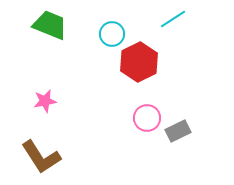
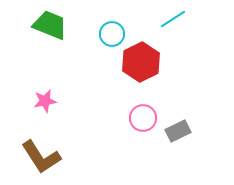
red hexagon: moved 2 px right
pink circle: moved 4 px left
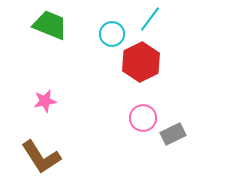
cyan line: moved 23 px left; rotated 20 degrees counterclockwise
gray rectangle: moved 5 px left, 3 px down
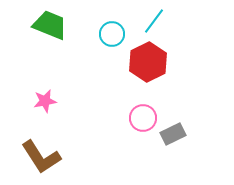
cyan line: moved 4 px right, 2 px down
red hexagon: moved 7 px right
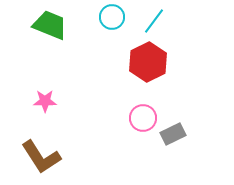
cyan circle: moved 17 px up
pink star: rotated 10 degrees clockwise
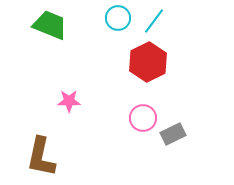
cyan circle: moved 6 px right, 1 px down
pink star: moved 24 px right
brown L-shape: rotated 45 degrees clockwise
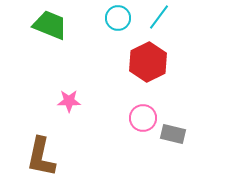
cyan line: moved 5 px right, 4 px up
gray rectangle: rotated 40 degrees clockwise
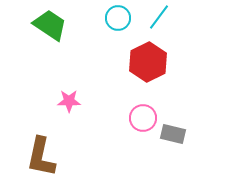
green trapezoid: rotated 12 degrees clockwise
